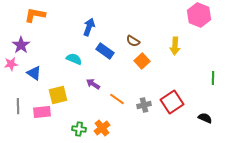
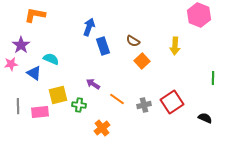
blue rectangle: moved 2 px left, 5 px up; rotated 36 degrees clockwise
cyan semicircle: moved 23 px left
pink rectangle: moved 2 px left
green cross: moved 24 px up
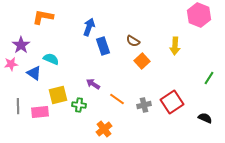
orange L-shape: moved 8 px right, 2 px down
green line: moved 4 px left; rotated 32 degrees clockwise
orange cross: moved 2 px right, 1 px down
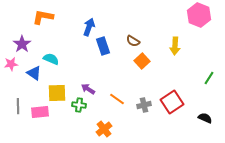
purple star: moved 1 px right, 1 px up
purple arrow: moved 5 px left, 5 px down
yellow square: moved 1 px left, 2 px up; rotated 12 degrees clockwise
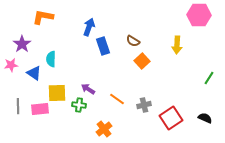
pink hexagon: rotated 20 degrees counterclockwise
yellow arrow: moved 2 px right, 1 px up
cyan semicircle: rotated 112 degrees counterclockwise
pink star: moved 1 px down
red square: moved 1 px left, 16 px down
pink rectangle: moved 3 px up
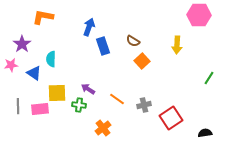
black semicircle: moved 15 px down; rotated 32 degrees counterclockwise
orange cross: moved 1 px left, 1 px up
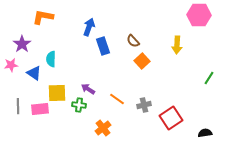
brown semicircle: rotated 16 degrees clockwise
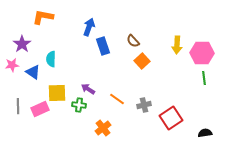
pink hexagon: moved 3 px right, 38 px down
pink star: moved 1 px right
blue triangle: moved 1 px left, 1 px up
green line: moved 5 px left; rotated 40 degrees counterclockwise
pink rectangle: rotated 18 degrees counterclockwise
